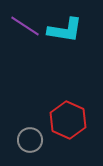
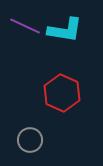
purple line: rotated 8 degrees counterclockwise
red hexagon: moved 6 px left, 27 px up
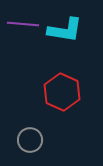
purple line: moved 2 px left, 2 px up; rotated 20 degrees counterclockwise
red hexagon: moved 1 px up
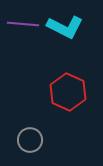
cyan L-shape: moved 3 px up; rotated 18 degrees clockwise
red hexagon: moved 6 px right
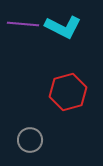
cyan L-shape: moved 2 px left
red hexagon: rotated 21 degrees clockwise
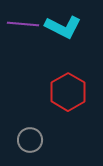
red hexagon: rotated 15 degrees counterclockwise
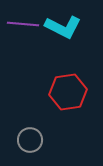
red hexagon: rotated 21 degrees clockwise
